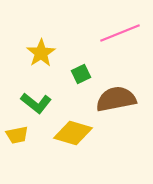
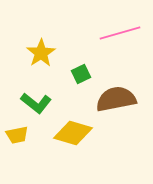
pink line: rotated 6 degrees clockwise
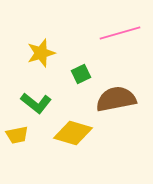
yellow star: rotated 16 degrees clockwise
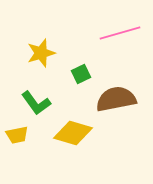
green L-shape: rotated 16 degrees clockwise
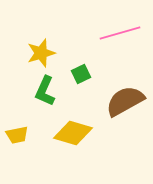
brown semicircle: moved 9 px right, 2 px down; rotated 18 degrees counterclockwise
green L-shape: moved 9 px right, 12 px up; rotated 60 degrees clockwise
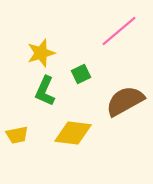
pink line: moved 1 px left, 2 px up; rotated 24 degrees counterclockwise
yellow diamond: rotated 9 degrees counterclockwise
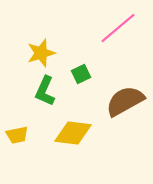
pink line: moved 1 px left, 3 px up
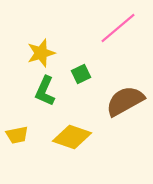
yellow diamond: moved 1 px left, 4 px down; rotated 12 degrees clockwise
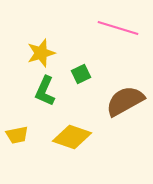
pink line: rotated 57 degrees clockwise
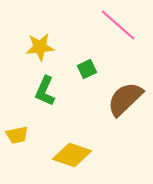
pink line: moved 3 px up; rotated 24 degrees clockwise
yellow star: moved 1 px left, 6 px up; rotated 12 degrees clockwise
green square: moved 6 px right, 5 px up
brown semicircle: moved 2 px up; rotated 15 degrees counterclockwise
yellow diamond: moved 18 px down
